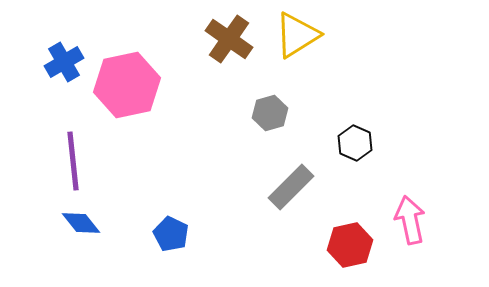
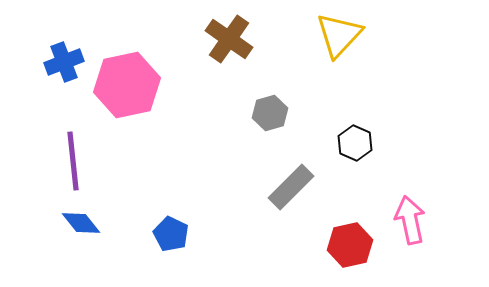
yellow triangle: moved 42 px right; rotated 15 degrees counterclockwise
blue cross: rotated 9 degrees clockwise
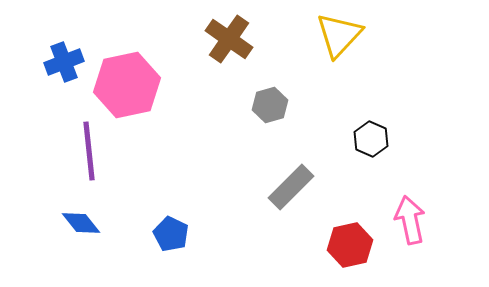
gray hexagon: moved 8 px up
black hexagon: moved 16 px right, 4 px up
purple line: moved 16 px right, 10 px up
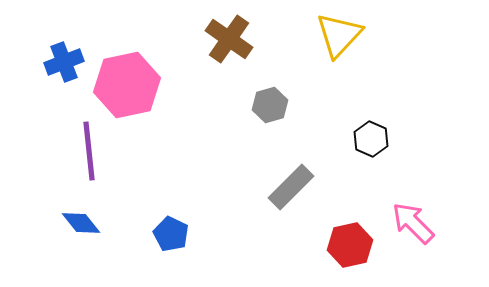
pink arrow: moved 3 px right, 3 px down; rotated 33 degrees counterclockwise
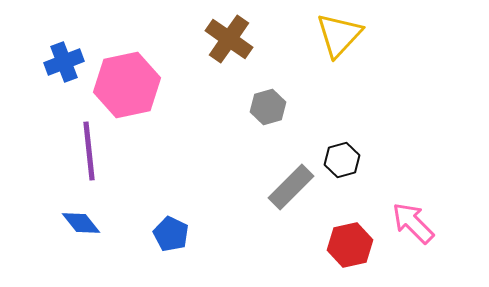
gray hexagon: moved 2 px left, 2 px down
black hexagon: moved 29 px left, 21 px down; rotated 20 degrees clockwise
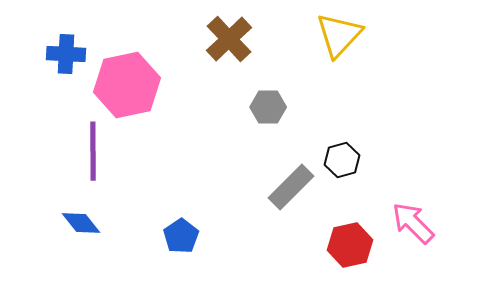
brown cross: rotated 12 degrees clockwise
blue cross: moved 2 px right, 8 px up; rotated 24 degrees clockwise
gray hexagon: rotated 16 degrees clockwise
purple line: moved 4 px right; rotated 6 degrees clockwise
blue pentagon: moved 10 px right, 2 px down; rotated 12 degrees clockwise
